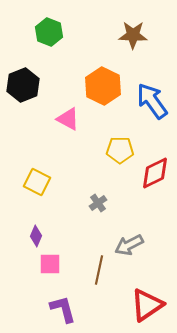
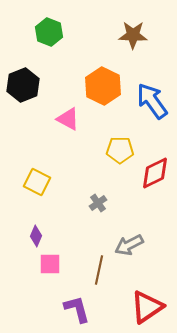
red triangle: moved 2 px down
purple L-shape: moved 14 px right
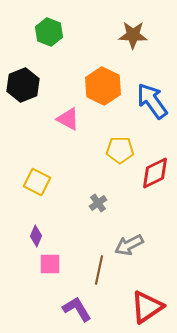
purple L-shape: rotated 16 degrees counterclockwise
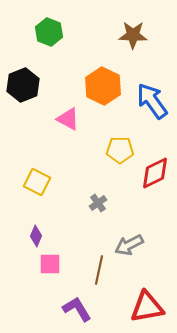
red triangle: rotated 24 degrees clockwise
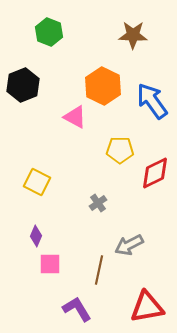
pink triangle: moved 7 px right, 2 px up
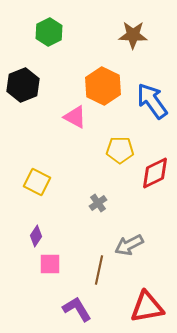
green hexagon: rotated 12 degrees clockwise
purple diamond: rotated 10 degrees clockwise
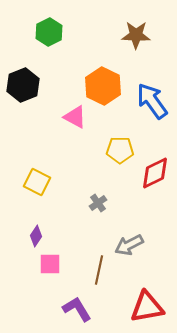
brown star: moved 3 px right
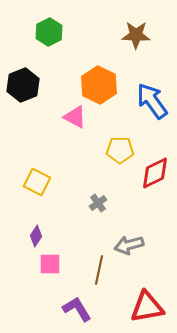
orange hexagon: moved 4 px left, 1 px up
gray arrow: rotated 12 degrees clockwise
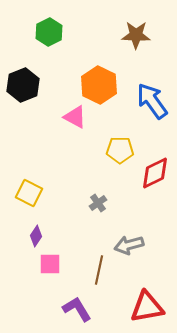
yellow square: moved 8 px left, 11 px down
